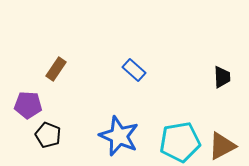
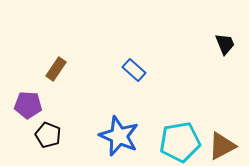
black trapezoid: moved 3 px right, 33 px up; rotated 20 degrees counterclockwise
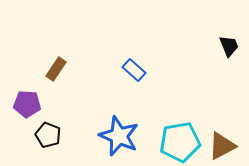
black trapezoid: moved 4 px right, 2 px down
purple pentagon: moved 1 px left, 1 px up
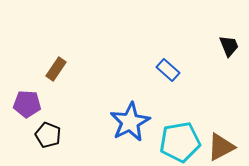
blue rectangle: moved 34 px right
blue star: moved 11 px right, 14 px up; rotated 21 degrees clockwise
brown triangle: moved 1 px left, 1 px down
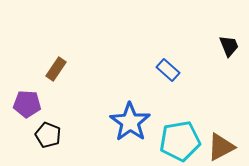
blue star: rotated 9 degrees counterclockwise
cyan pentagon: moved 1 px up
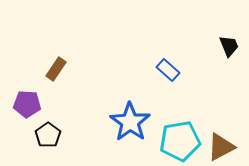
black pentagon: rotated 15 degrees clockwise
